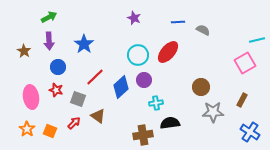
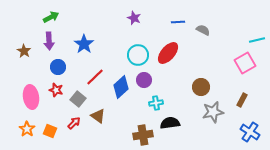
green arrow: moved 2 px right
red ellipse: moved 1 px down
gray square: rotated 21 degrees clockwise
gray star: rotated 10 degrees counterclockwise
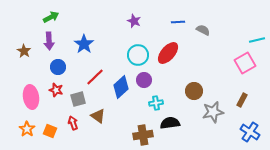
purple star: moved 3 px down
brown circle: moved 7 px left, 4 px down
gray square: rotated 35 degrees clockwise
red arrow: moved 1 px left; rotated 64 degrees counterclockwise
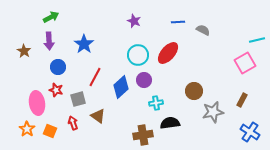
red line: rotated 18 degrees counterclockwise
pink ellipse: moved 6 px right, 6 px down
